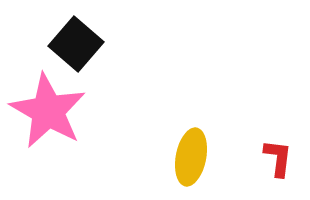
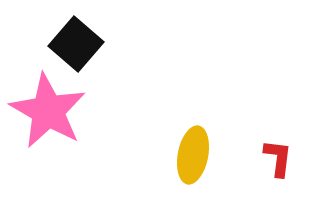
yellow ellipse: moved 2 px right, 2 px up
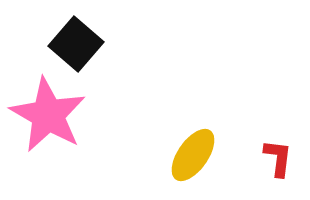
pink star: moved 4 px down
yellow ellipse: rotated 24 degrees clockwise
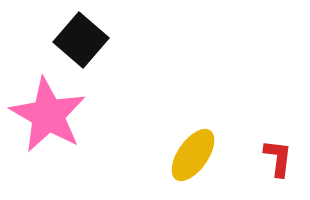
black square: moved 5 px right, 4 px up
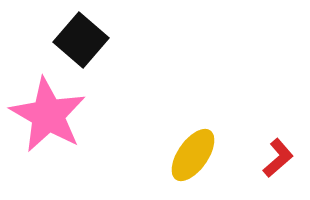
red L-shape: rotated 42 degrees clockwise
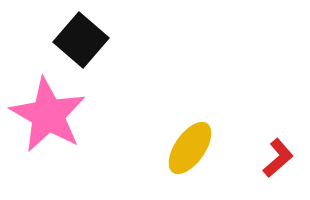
yellow ellipse: moved 3 px left, 7 px up
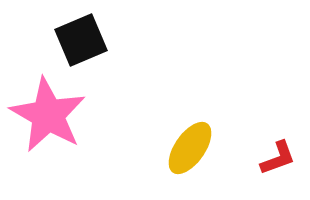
black square: rotated 26 degrees clockwise
red L-shape: rotated 21 degrees clockwise
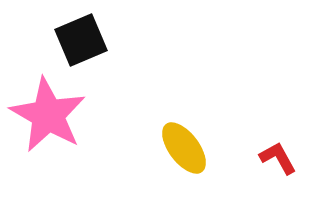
yellow ellipse: moved 6 px left; rotated 72 degrees counterclockwise
red L-shape: rotated 99 degrees counterclockwise
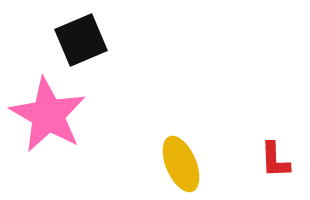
yellow ellipse: moved 3 px left, 16 px down; rotated 14 degrees clockwise
red L-shape: moved 3 px left, 2 px down; rotated 153 degrees counterclockwise
